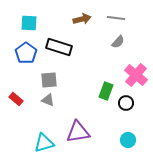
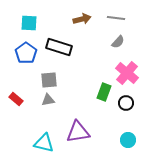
pink cross: moved 9 px left, 2 px up
green rectangle: moved 2 px left, 1 px down
gray triangle: rotated 32 degrees counterclockwise
cyan triangle: rotated 30 degrees clockwise
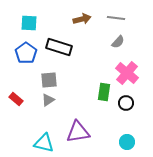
green rectangle: rotated 12 degrees counterclockwise
gray triangle: rotated 24 degrees counterclockwise
cyan circle: moved 1 px left, 2 px down
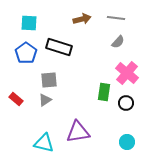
gray triangle: moved 3 px left
